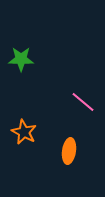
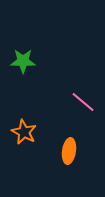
green star: moved 2 px right, 2 px down
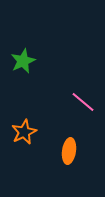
green star: rotated 25 degrees counterclockwise
orange star: rotated 20 degrees clockwise
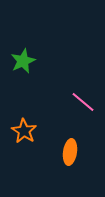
orange star: moved 1 px up; rotated 15 degrees counterclockwise
orange ellipse: moved 1 px right, 1 px down
